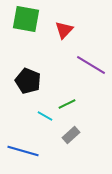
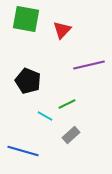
red triangle: moved 2 px left
purple line: moved 2 px left; rotated 44 degrees counterclockwise
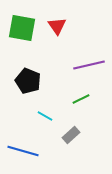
green square: moved 4 px left, 9 px down
red triangle: moved 5 px left, 4 px up; rotated 18 degrees counterclockwise
green line: moved 14 px right, 5 px up
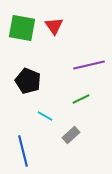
red triangle: moved 3 px left
blue line: rotated 60 degrees clockwise
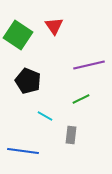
green square: moved 4 px left, 7 px down; rotated 24 degrees clockwise
gray rectangle: rotated 42 degrees counterclockwise
blue line: rotated 68 degrees counterclockwise
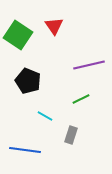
gray rectangle: rotated 12 degrees clockwise
blue line: moved 2 px right, 1 px up
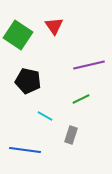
black pentagon: rotated 10 degrees counterclockwise
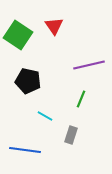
green line: rotated 42 degrees counterclockwise
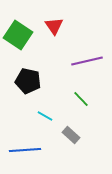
purple line: moved 2 px left, 4 px up
green line: rotated 66 degrees counterclockwise
gray rectangle: rotated 66 degrees counterclockwise
blue line: rotated 12 degrees counterclockwise
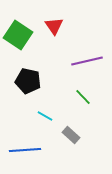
green line: moved 2 px right, 2 px up
